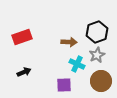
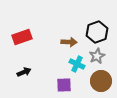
gray star: moved 1 px down
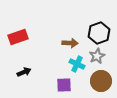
black hexagon: moved 2 px right, 1 px down
red rectangle: moved 4 px left
brown arrow: moved 1 px right, 1 px down
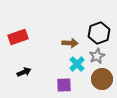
cyan cross: rotated 21 degrees clockwise
brown circle: moved 1 px right, 2 px up
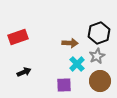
brown circle: moved 2 px left, 2 px down
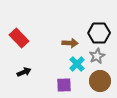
black hexagon: rotated 20 degrees clockwise
red rectangle: moved 1 px right, 1 px down; rotated 66 degrees clockwise
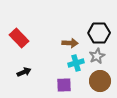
cyan cross: moved 1 px left, 1 px up; rotated 28 degrees clockwise
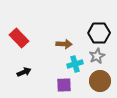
brown arrow: moved 6 px left, 1 px down
cyan cross: moved 1 px left, 1 px down
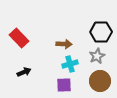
black hexagon: moved 2 px right, 1 px up
cyan cross: moved 5 px left
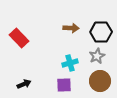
brown arrow: moved 7 px right, 16 px up
cyan cross: moved 1 px up
black arrow: moved 12 px down
